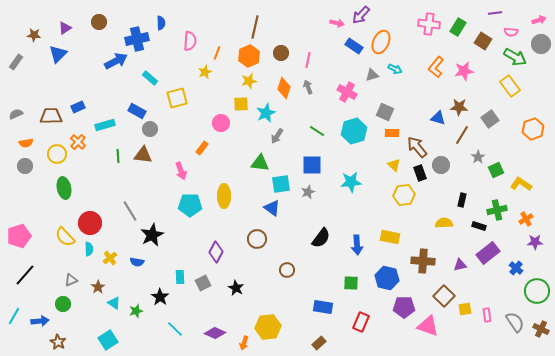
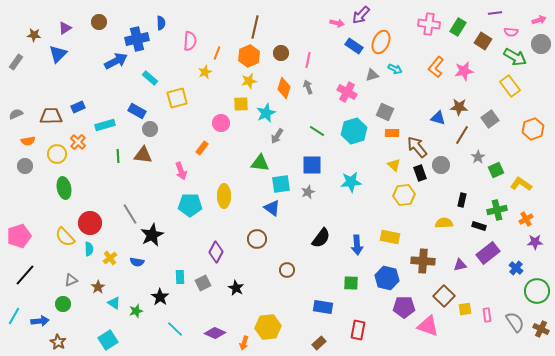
orange semicircle at (26, 143): moved 2 px right, 2 px up
gray line at (130, 211): moved 3 px down
red rectangle at (361, 322): moved 3 px left, 8 px down; rotated 12 degrees counterclockwise
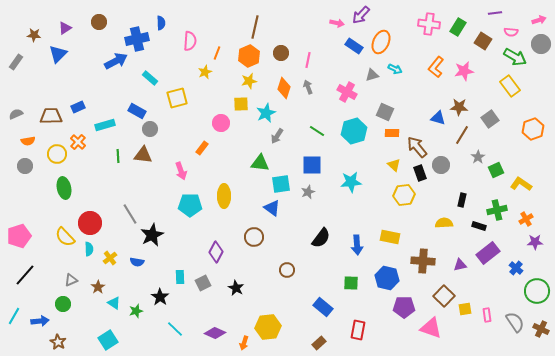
brown circle at (257, 239): moved 3 px left, 2 px up
blue rectangle at (323, 307): rotated 30 degrees clockwise
pink triangle at (428, 326): moved 3 px right, 2 px down
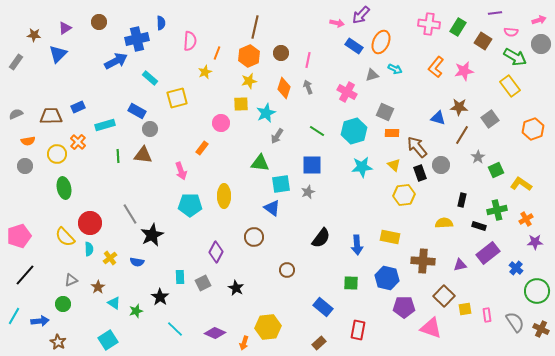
cyan star at (351, 182): moved 11 px right, 15 px up
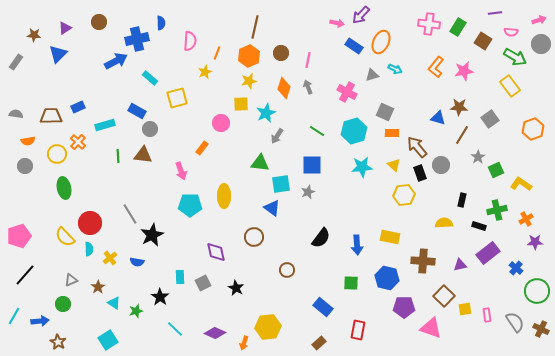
gray semicircle at (16, 114): rotated 32 degrees clockwise
purple diamond at (216, 252): rotated 40 degrees counterclockwise
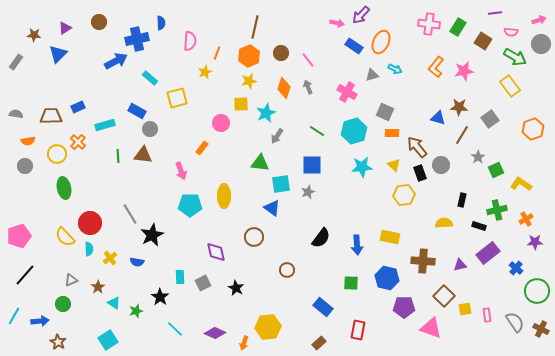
pink line at (308, 60): rotated 49 degrees counterclockwise
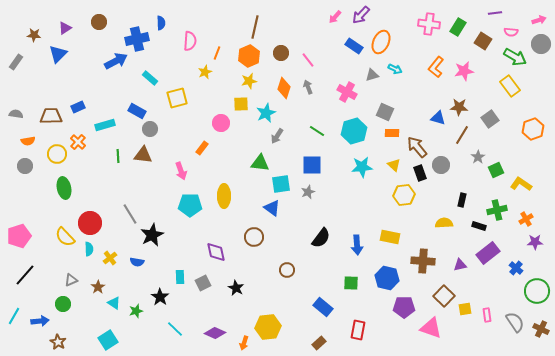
pink arrow at (337, 23): moved 2 px left, 6 px up; rotated 120 degrees clockwise
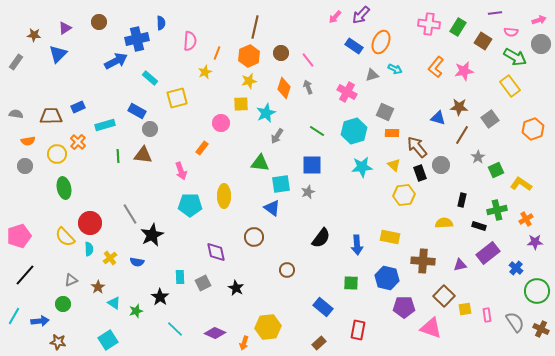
brown star at (58, 342): rotated 21 degrees counterclockwise
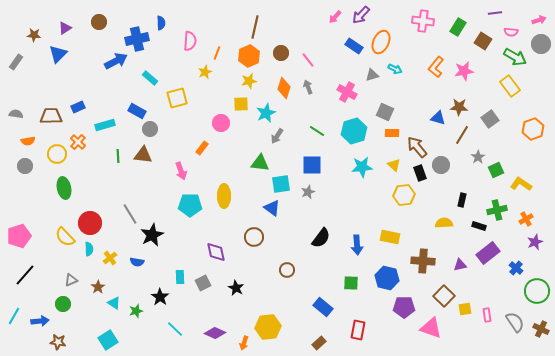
pink cross at (429, 24): moved 6 px left, 3 px up
purple star at (535, 242): rotated 21 degrees counterclockwise
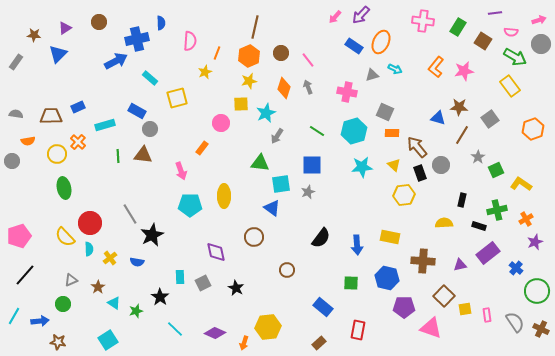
pink cross at (347, 92): rotated 18 degrees counterclockwise
gray circle at (25, 166): moved 13 px left, 5 px up
